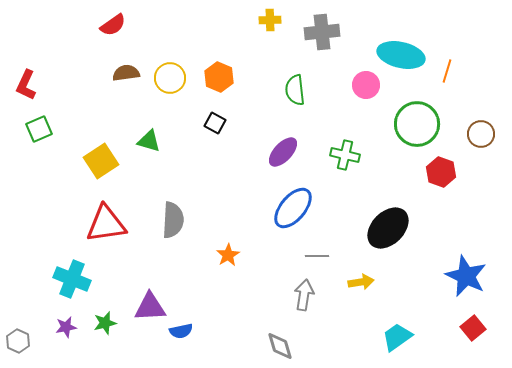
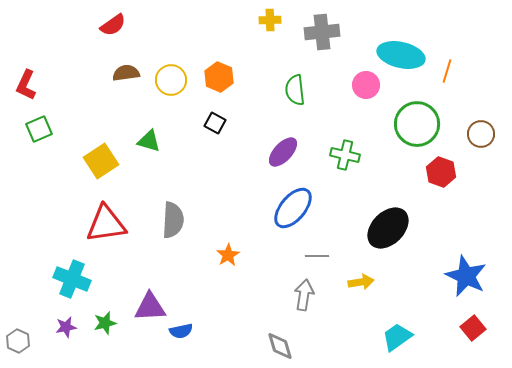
yellow circle: moved 1 px right, 2 px down
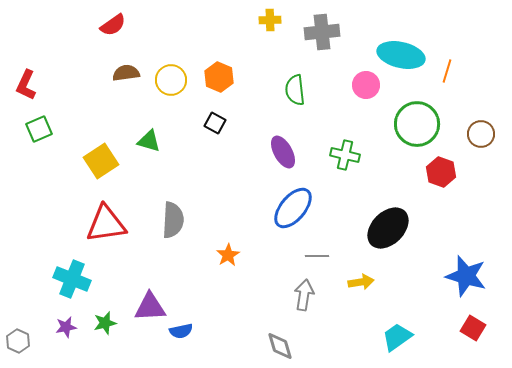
purple ellipse: rotated 72 degrees counterclockwise
blue star: rotated 9 degrees counterclockwise
red square: rotated 20 degrees counterclockwise
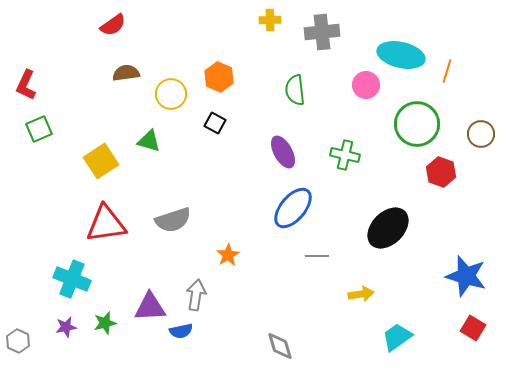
yellow circle: moved 14 px down
gray semicircle: rotated 69 degrees clockwise
yellow arrow: moved 12 px down
gray arrow: moved 108 px left
